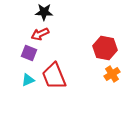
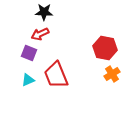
red trapezoid: moved 2 px right, 1 px up
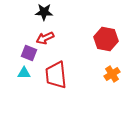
red arrow: moved 5 px right, 4 px down
red hexagon: moved 1 px right, 9 px up
red trapezoid: rotated 16 degrees clockwise
cyan triangle: moved 4 px left, 7 px up; rotated 24 degrees clockwise
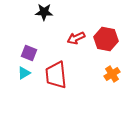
red arrow: moved 31 px right
cyan triangle: rotated 32 degrees counterclockwise
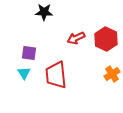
red hexagon: rotated 15 degrees clockwise
purple square: rotated 14 degrees counterclockwise
cyan triangle: rotated 32 degrees counterclockwise
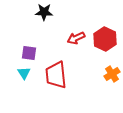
red hexagon: moved 1 px left
